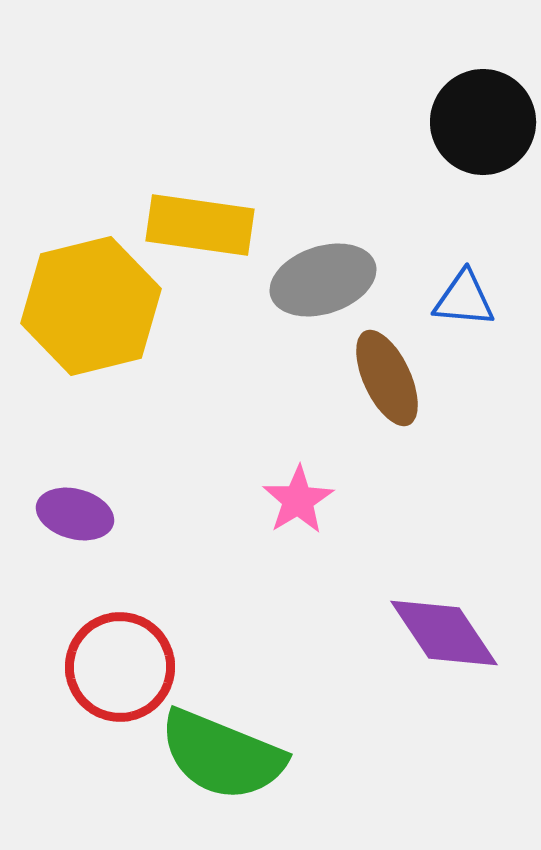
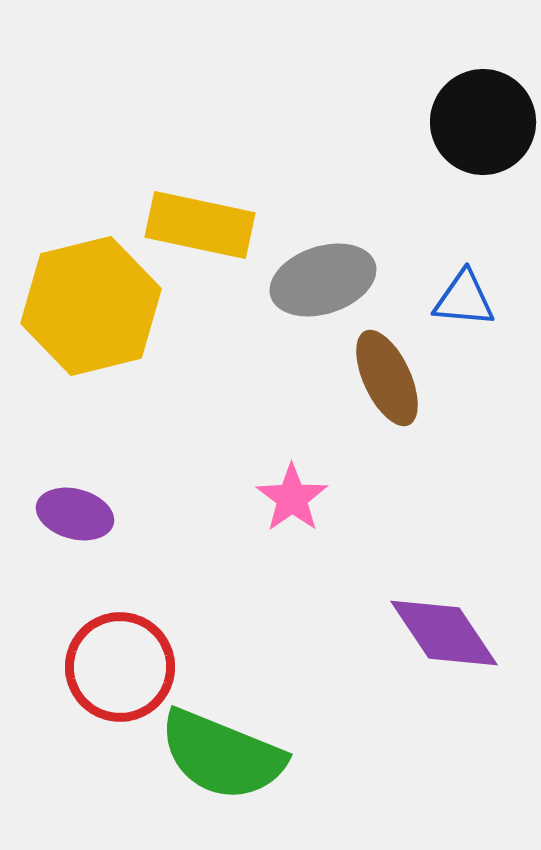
yellow rectangle: rotated 4 degrees clockwise
pink star: moved 6 px left, 2 px up; rotated 4 degrees counterclockwise
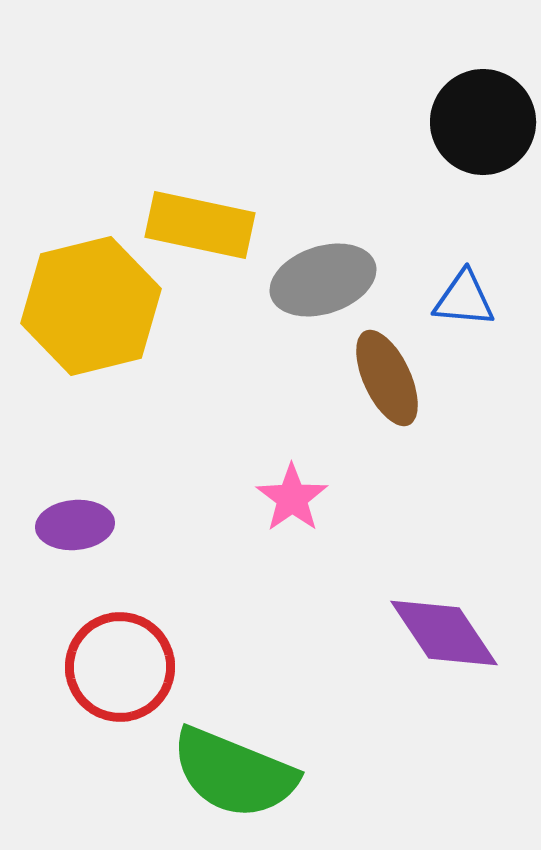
purple ellipse: moved 11 px down; rotated 20 degrees counterclockwise
green semicircle: moved 12 px right, 18 px down
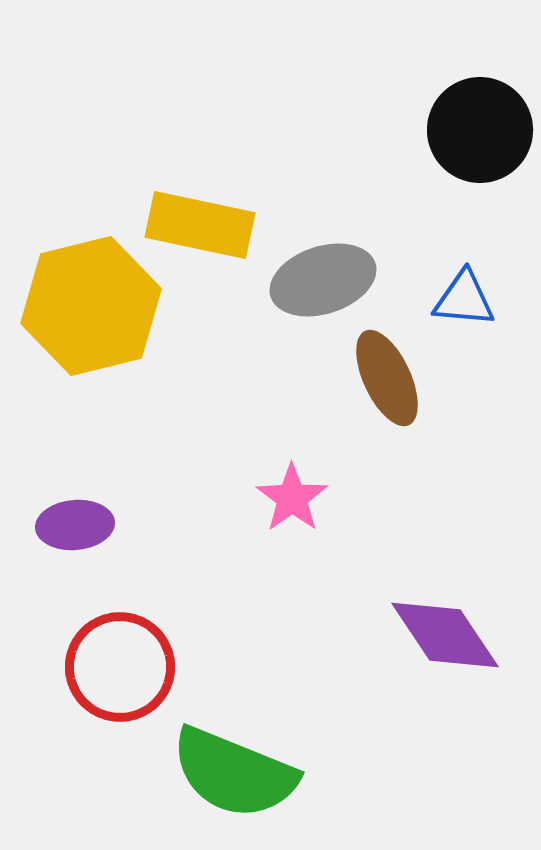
black circle: moved 3 px left, 8 px down
purple diamond: moved 1 px right, 2 px down
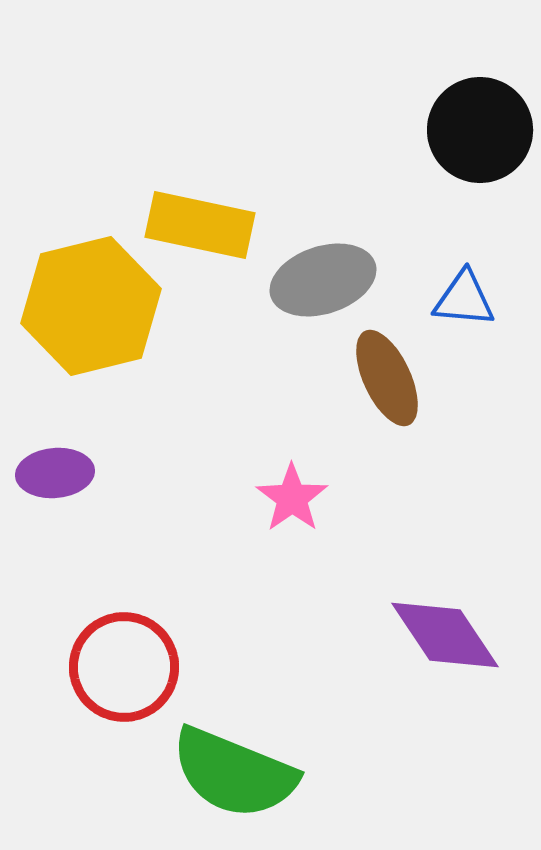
purple ellipse: moved 20 px left, 52 px up
red circle: moved 4 px right
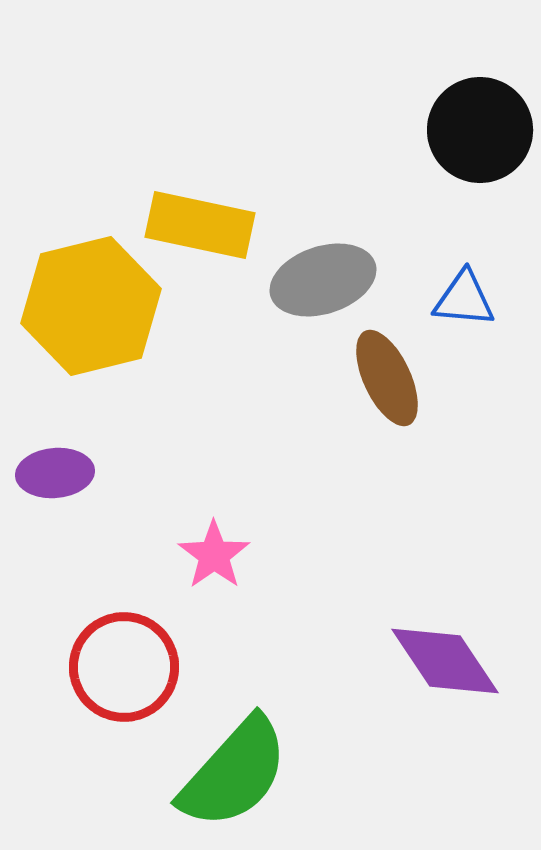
pink star: moved 78 px left, 57 px down
purple diamond: moved 26 px down
green semicircle: rotated 70 degrees counterclockwise
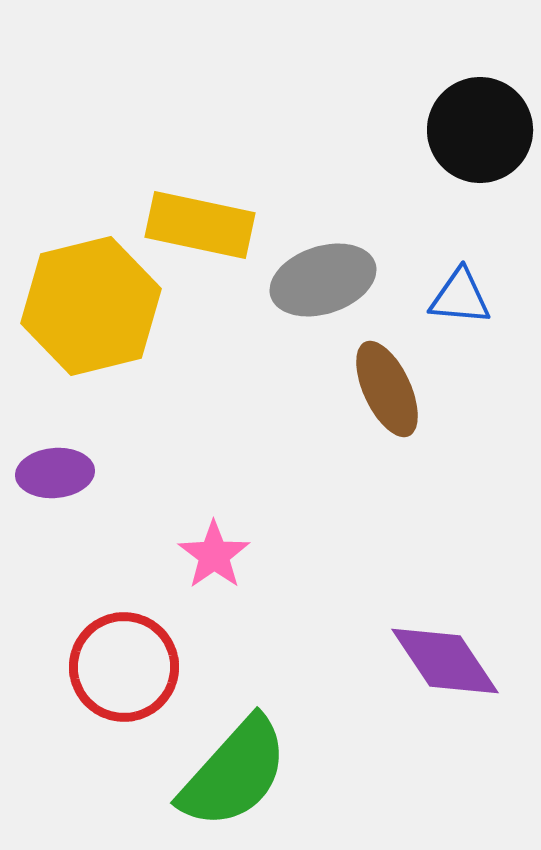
blue triangle: moved 4 px left, 2 px up
brown ellipse: moved 11 px down
